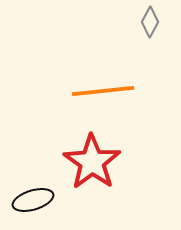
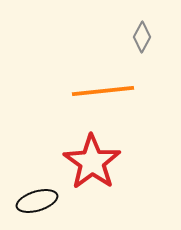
gray diamond: moved 8 px left, 15 px down
black ellipse: moved 4 px right, 1 px down
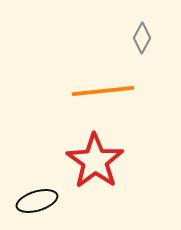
gray diamond: moved 1 px down
red star: moved 3 px right, 1 px up
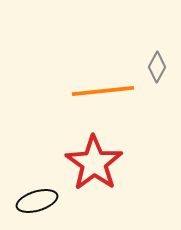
gray diamond: moved 15 px right, 29 px down
red star: moved 1 px left, 2 px down
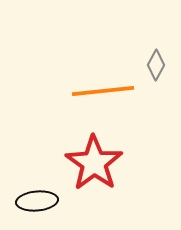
gray diamond: moved 1 px left, 2 px up
black ellipse: rotated 12 degrees clockwise
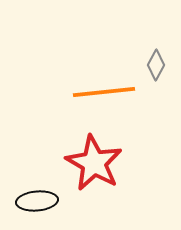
orange line: moved 1 px right, 1 px down
red star: rotated 6 degrees counterclockwise
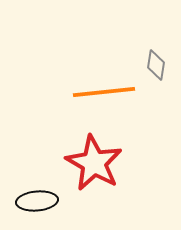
gray diamond: rotated 20 degrees counterclockwise
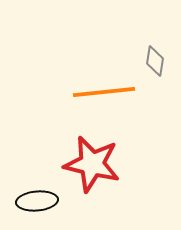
gray diamond: moved 1 px left, 4 px up
red star: moved 2 px left, 1 px down; rotated 16 degrees counterclockwise
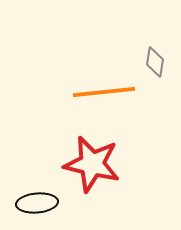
gray diamond: moved 1 px down
black ellipse: moved 2 px down
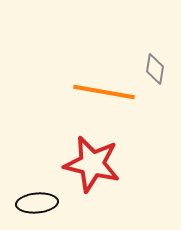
gray diamond: moved 7 px down
orange line: rotated 16 degrees clockwise
